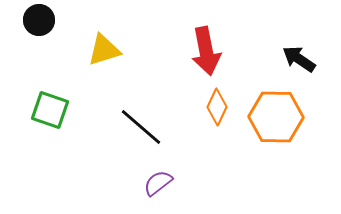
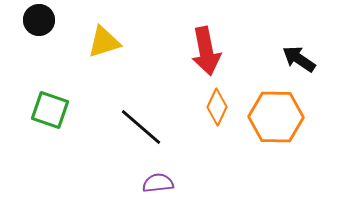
yellow triangle: moved 8 px up
purple semicircle: rotated 32 degrees clockwise
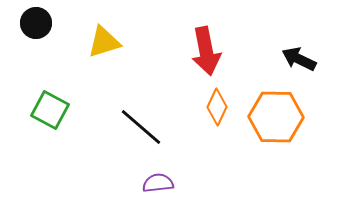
black circle: moved 3 px left, 3 px down
black arrow: rotated 8 degrees counterclockwise
green square: rotated 9 degrees clockwise
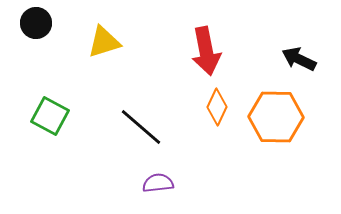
green square: moved 6 px down
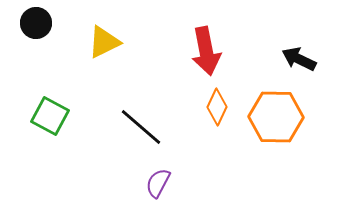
yellow triangle: rotated 9 degrees counterclockwise
purple semicircle: rotated 56 degrees counterclockwise
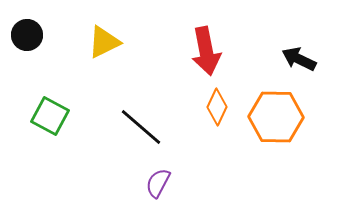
black circle: moved 9 px left, 12 px down
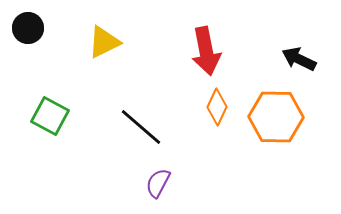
black circle: moved 1 px right, 7 px up
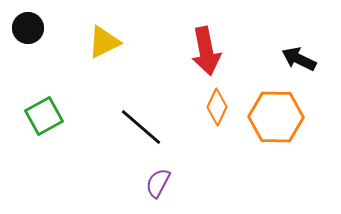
green square: moved 6 px left; rotated 33 degrees clockwise
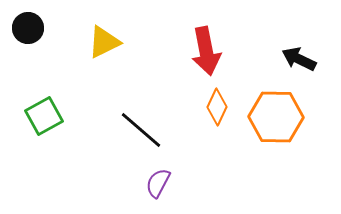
black line: moved 3 px down
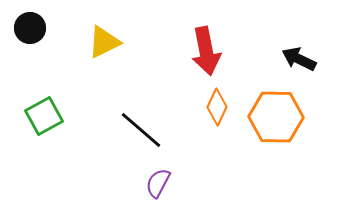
black circle: moved 2 px right
